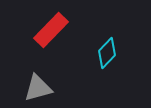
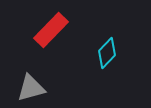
gray triangle: moved 7 px left
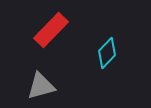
gray triangle: moved 10 px right, 2 px up
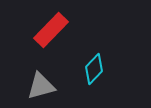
cyan diamond: moved 13 px left, 16 px down
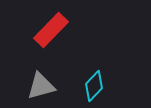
cyan diamond: moved 17 px down
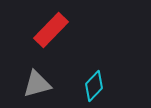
gray triangle: moved 4 px left, 2 px up
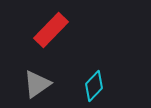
gray triangle: rotated 20 degrees counterclockwise
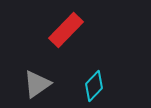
red rectangle: moved 15 px right
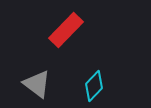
gray triangle: rotated 48 degrees counterclockwise
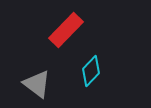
cyan diamond: moved 3 px left, 15 px up
